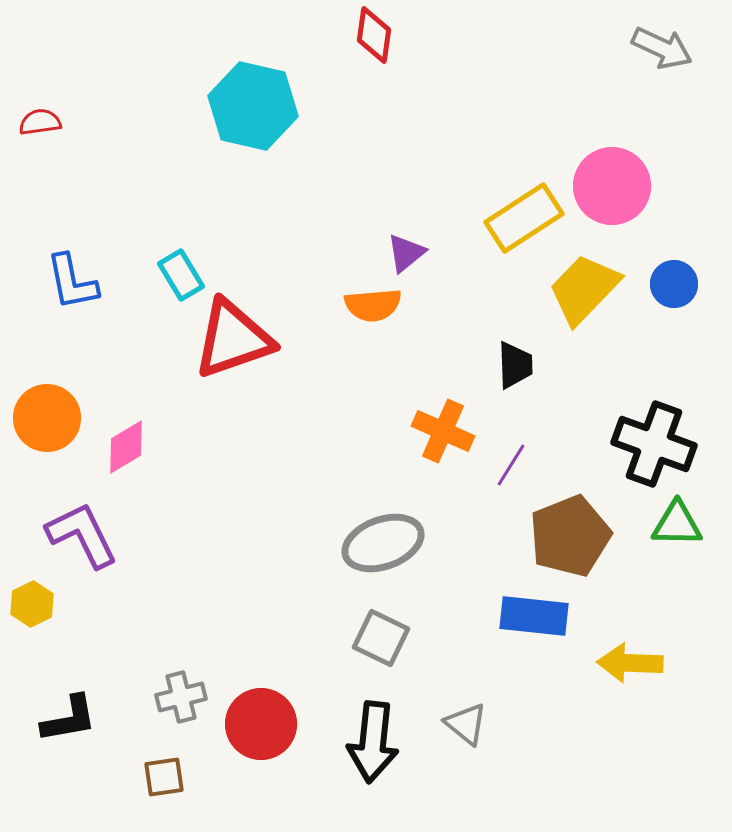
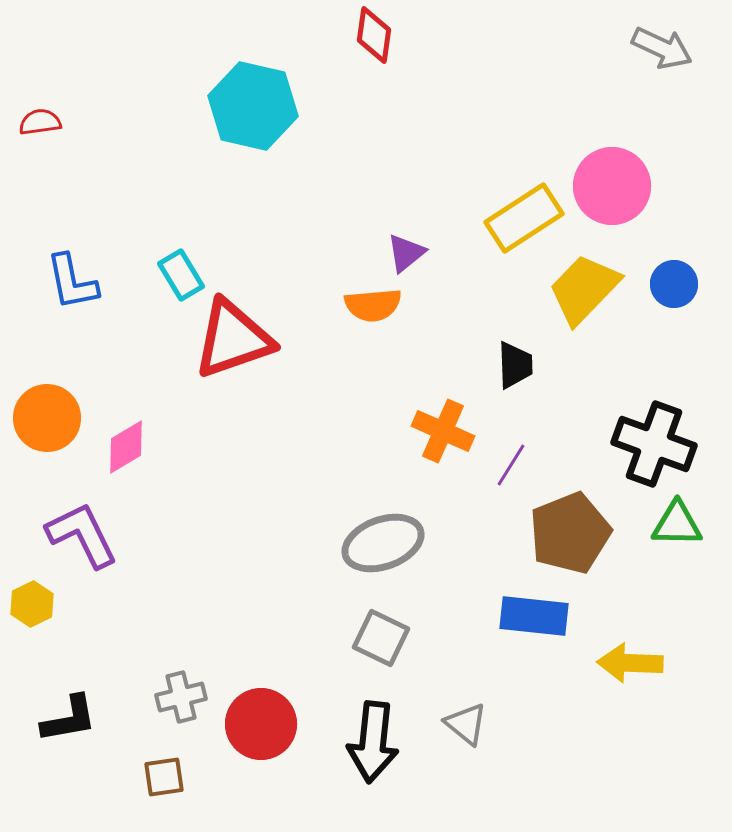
brown pentagon: moved 3 px up
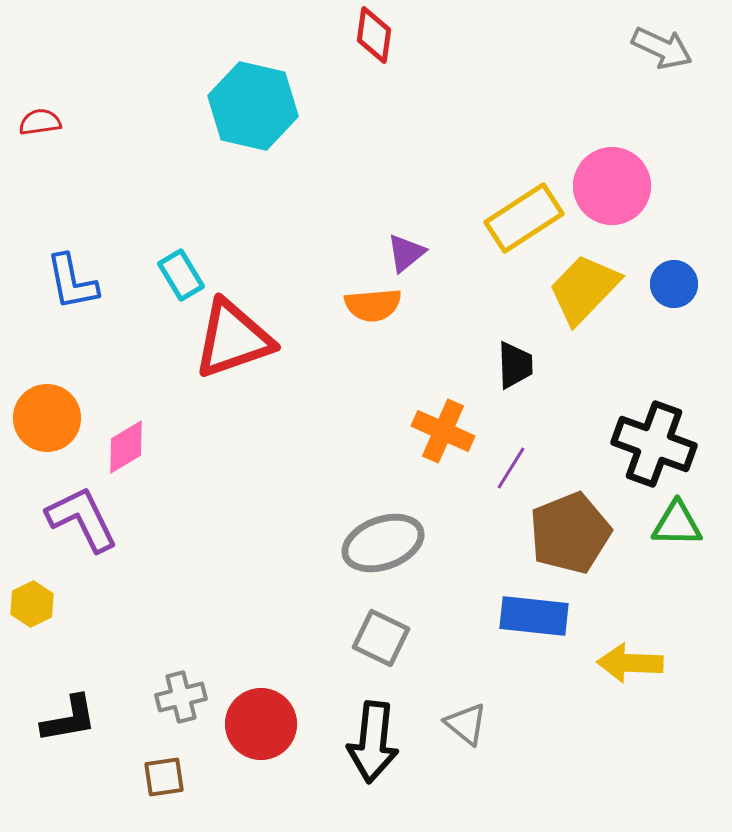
purple line: moved 3 px down
purple L-shape: moved 16 px up
